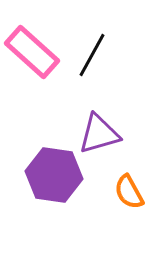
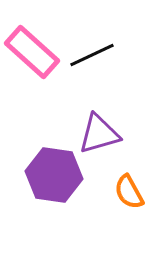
black line: rotated 36 degrees clockwise
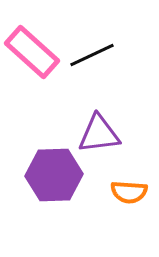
purple triangle: rotated 9 degrees clockwise
purple hexagon: rotated 10 degrees counterclockwise
orange semicircle: rotated 57 degrees counterclockwise
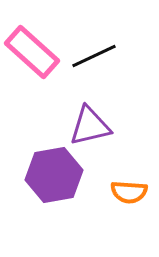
black line: moved 2 px right, 1 px down
purple triangle: moved 9 px left, 8 px up; rotated 6 degrees counterclockwise
purple hexagon: rotated 8 degrees counterclockwise
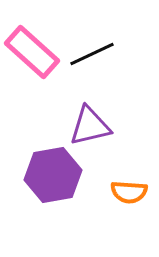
black line: moved 2 px left, 2 px up
purple hexagon: moved 1 px left
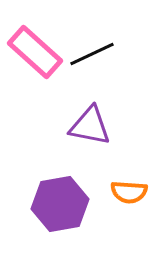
pink rectangle: moved 3 px right
purple triangle: rotated 24 degrees clockwise
purple hexagon: moved 7 px right, 29 px down
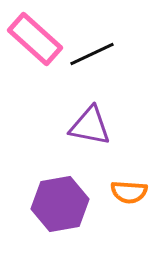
pink rectangle: moved 13 px up
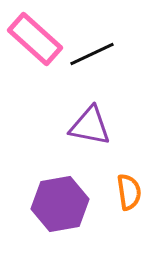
orange semicircle: rotated 102 degrees counterclockwise
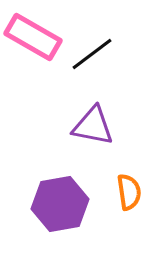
pink rectangle: moved 2 px left, 2 px up; rotated 12 degrees counterclockwise
black line: rotated 12 degrees counterclockwise
purple triangle: moved 3 px right
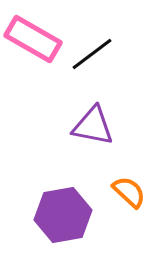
pink rectangle: moved 2 px down
orange semicircle: rotated 39 degrees counterclockwise
purple hexagon: moved 3 px right, 11 px down
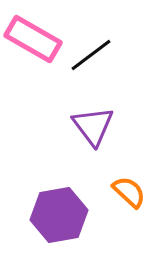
black line: moved 1 px left, 1 px down
purple triangle: rotated 42 degrees clockwise
purple hexagon: moved 4 px left
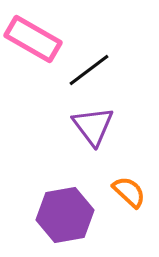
black line: moved 2 px left, 15 px down
purple hexagon: moved 6 px right
